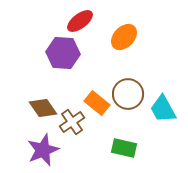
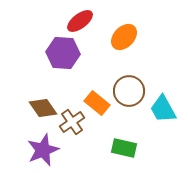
brown circle: moved 1 px right, 3 px up
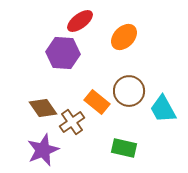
orange rectangle: moved 1 px up
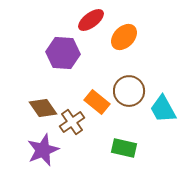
red ellipse: moved 11 px right, 1 px up
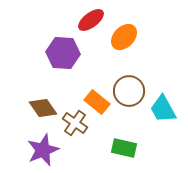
brown cross: moved 3 px right, 1 px down; rotated 20 degrees counterclockwise
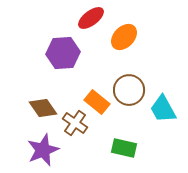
red ellipse: moved 2 px up
purple hexagon: rotated 8 degrees counterclockwise
brown circle: moved 1 px up
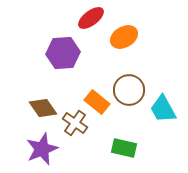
orange ellipse: rotated 16 degrees clockwise
purple star: moved 1 px left, 1 px up
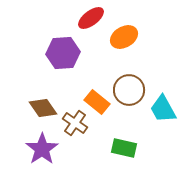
purple star: rotated 12 degrees counterclockwise
